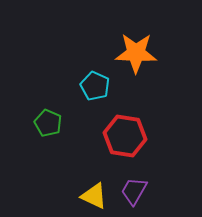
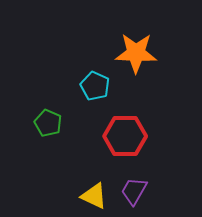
red hexagon: rotated 9 degrees counterclockwise
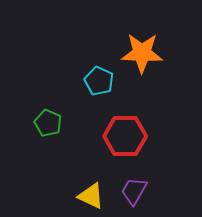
orange star: moved 6 px right
cyan pentagon: moved 4 px right, 5 px up
yellow triangle: moved 3 px left
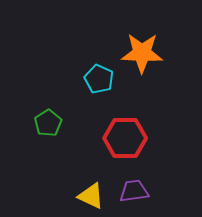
cyan pentagon: moved 2 px up
green pentagon: rotated 16 degrees clockwise
red hexagon: moved 2 px down
purple trapezoid: rotated 52 degrees clockwise
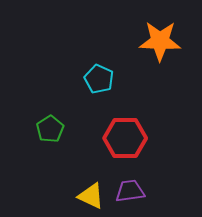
orange star: moved 18 px right, 12 px up
green pentagon: moved 2 px right, 6 px down
purple trapezoid: moved 4 px left
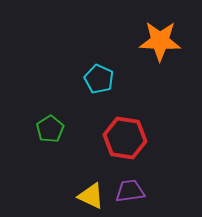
red hexagon: rotated 9 degrees clockwise
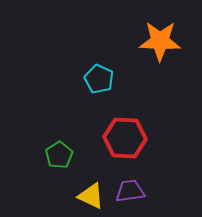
green pentagon: moved 9 px right, 26 px down
red hexagon: rotated 6 degrees counterclockwise
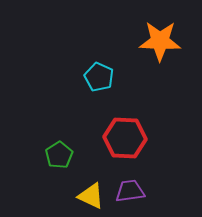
cyan pentagon: moved 2 px up
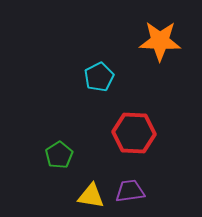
cyan pentagon: rotated 20 degrees clockwise
red hexagon: moved 9 px right, 5 px up
yellow triangle: rotated 16 degrees counterclockwise
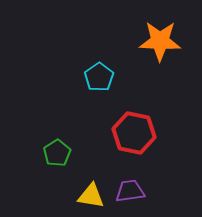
cyan pentagon: rotated 8 degrees counterclockwise
red hexagon: rotated 9 degrees clockwise
green pentagon: moved 2 px left, 2 px up
